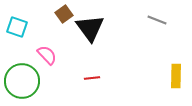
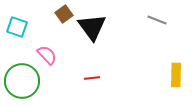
black triangle: moved 2 px right, 1 px up
yellow rectangle: moved 1 px up
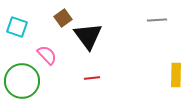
brown square: moved 1 px left, 4 px down
gray line: rotated 24 degrees counterclockwise
black triangle: moved 4 px left, 9 px down
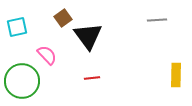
cyan square: rotated 30 degrees counterclockwise
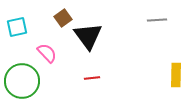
pink semicircle: moved 2 px up
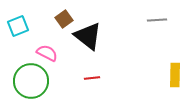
brown square: moved 1 px right, 1 px down
cyan square: moved 1 px right, 1 px up; rotated 10 degrees counterclockwise
black triangle: rotated 16 degrees counterclockwise
pink semicircle: rotated 20 degrees counterclockwise
yellow rectangle: moved 1 px left
green circle: moved 9 px right
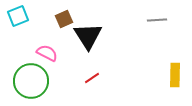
brown square: rotated 12 degrees clockwise
cyan square: moved 10 px up
black triangle: rotated 20 degrees clockwise
red line: rotated 28 degrees counterclockwise
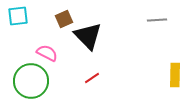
cyan square: rotated 15 degrees clockwise
black triangle: rotated 12 degrees counterclockwise
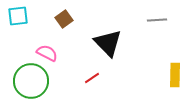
brown square: rotated 12 degrees counterclockwise
black triangle: moved 20 px right, 7 px down
